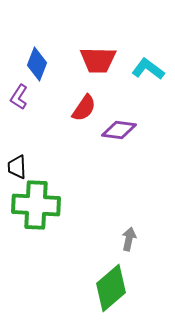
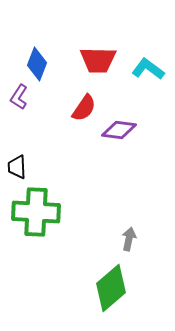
green cross: moved 7 px down
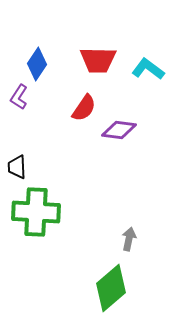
blue diamond: rotated 12 degrees clockwise
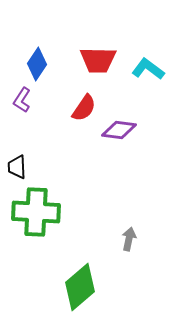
purple L-shape: moved 3 px right, 3 px down
green diamond: moved 31 px left, 1 px up
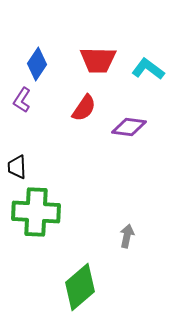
purple diamond: moved 10 px right, 3 px up
gray arrow: moved 2 px left, 3 px up
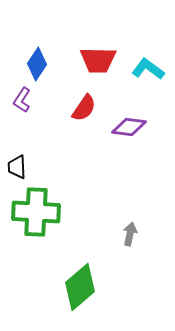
gray arrow: moved 3 px right, 2 px up
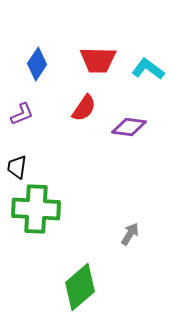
purple L-shape: moved 14 px down; rotated 145 degrees counterclockwise
black trapezoid: rotated 10 degrees clockwise
green cross: moved 3 px up
gray arrow: rotated 20 degrees clockwise
